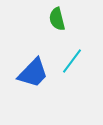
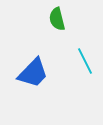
cyan line: moved 13 px right; rotated 64 degrees counterclockwise
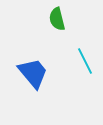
blue trapezoid: rotated 84 degrees counterclockwise
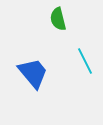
green semicircle: moved 1 px right
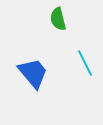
cyan line: moved 2 px down
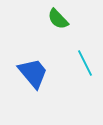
green semicircle: rotated 30 degrees counterclockwise
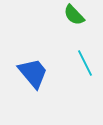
green semicircle: moved 16 px right, 4 px up
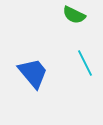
green semicircle: rotated 20 degrees counterclockwise
